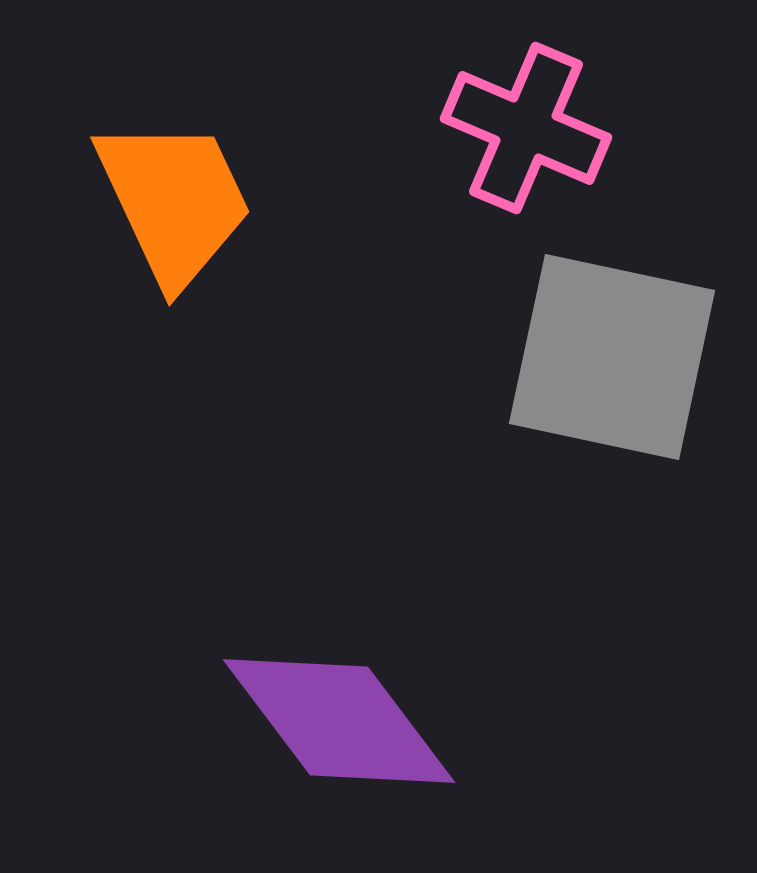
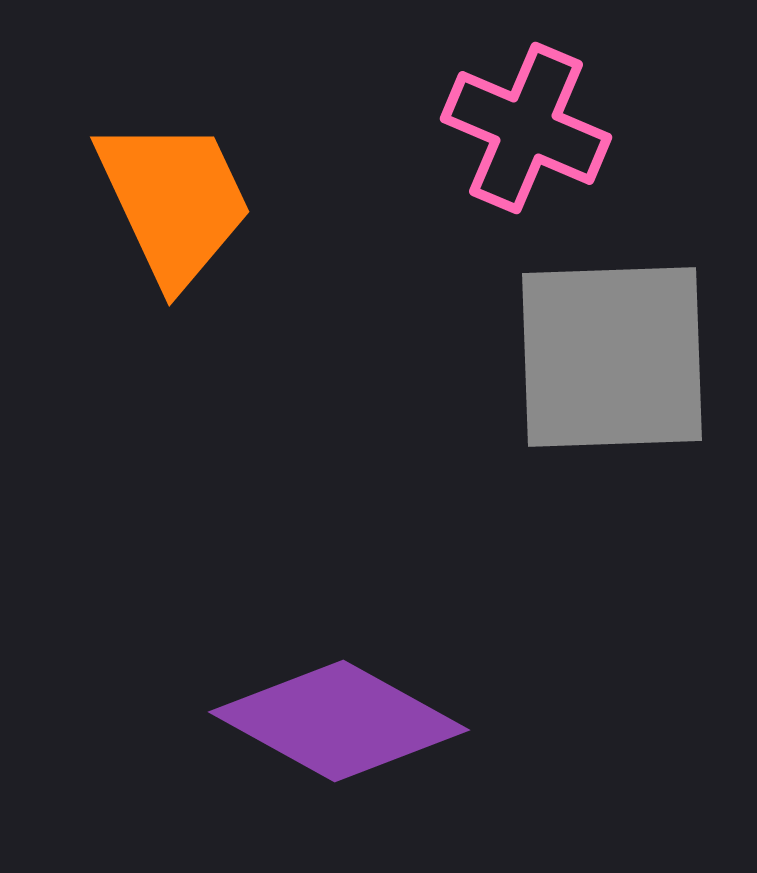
gray square: rotated 14 degrees counterclockwise
purple diamond: rotated 24 degrees counterclockwise
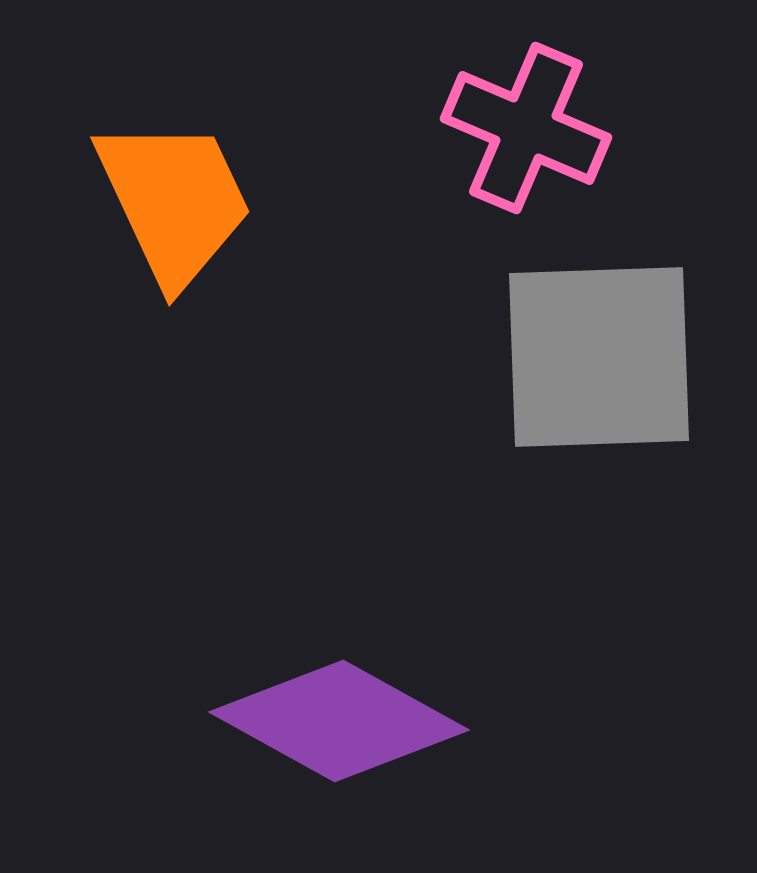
gray square: moved 13 px left
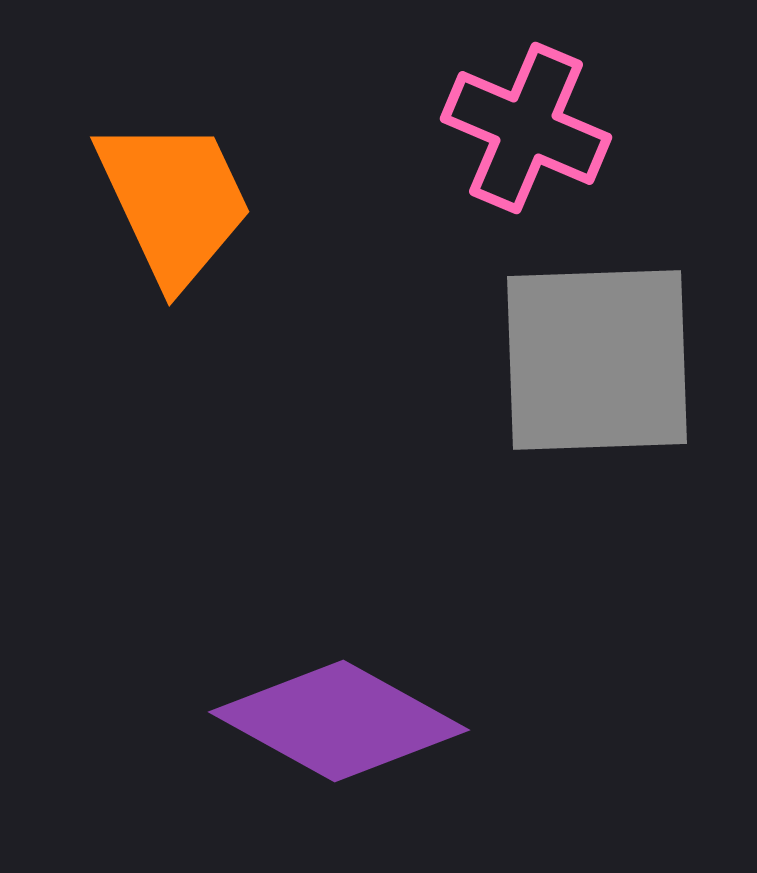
gray square: moved 2 px left, 3 px down
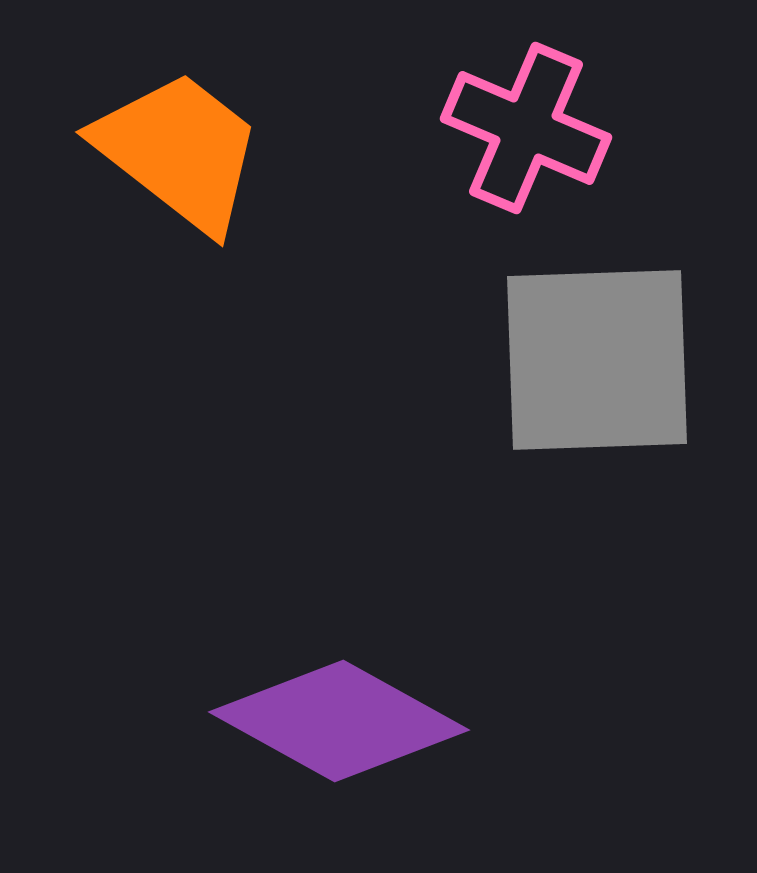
orange trapezoid: moved 5 px right, 50 px up; rotated 27 degrees counterclockwise
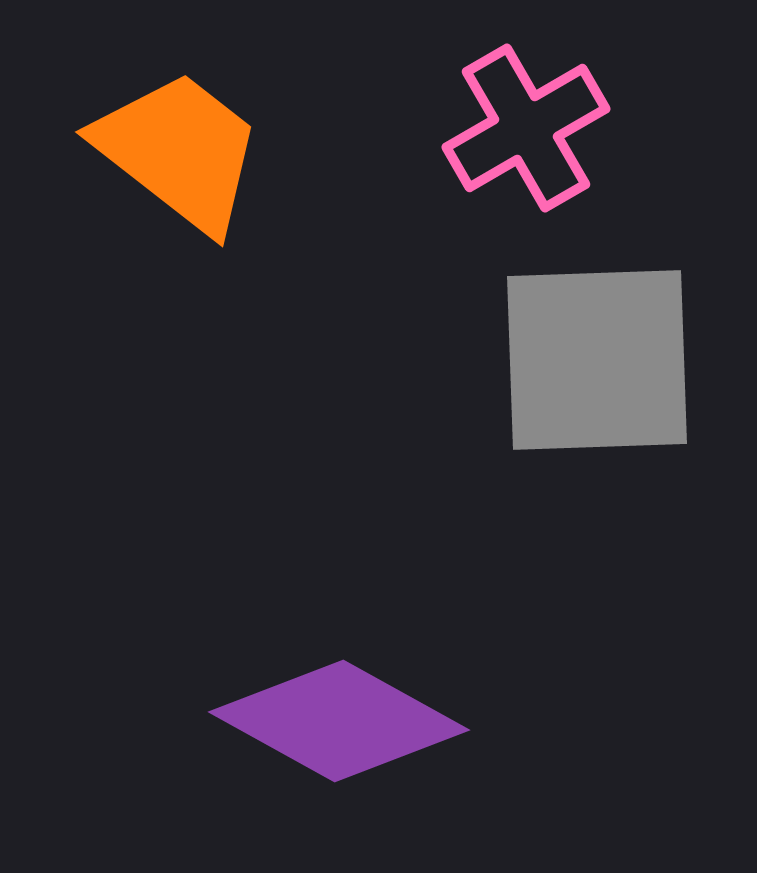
pink cross: rotated 37 degrees clockwise
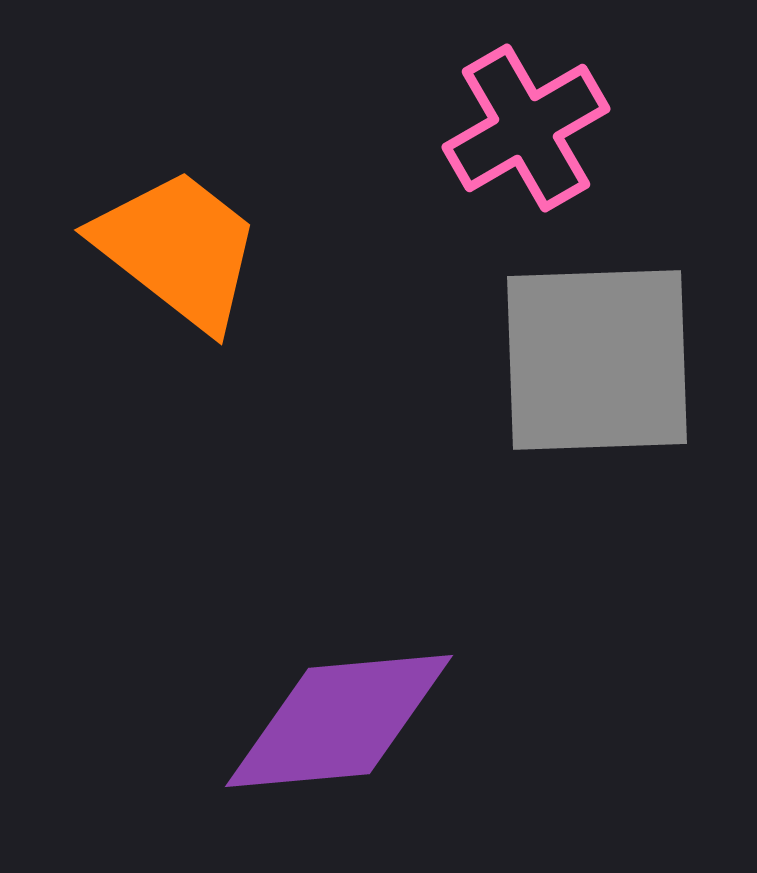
orange trapezoid: moved 1 px left, 98 px down
purple diamond: rotated 34 degrees counterclockwise
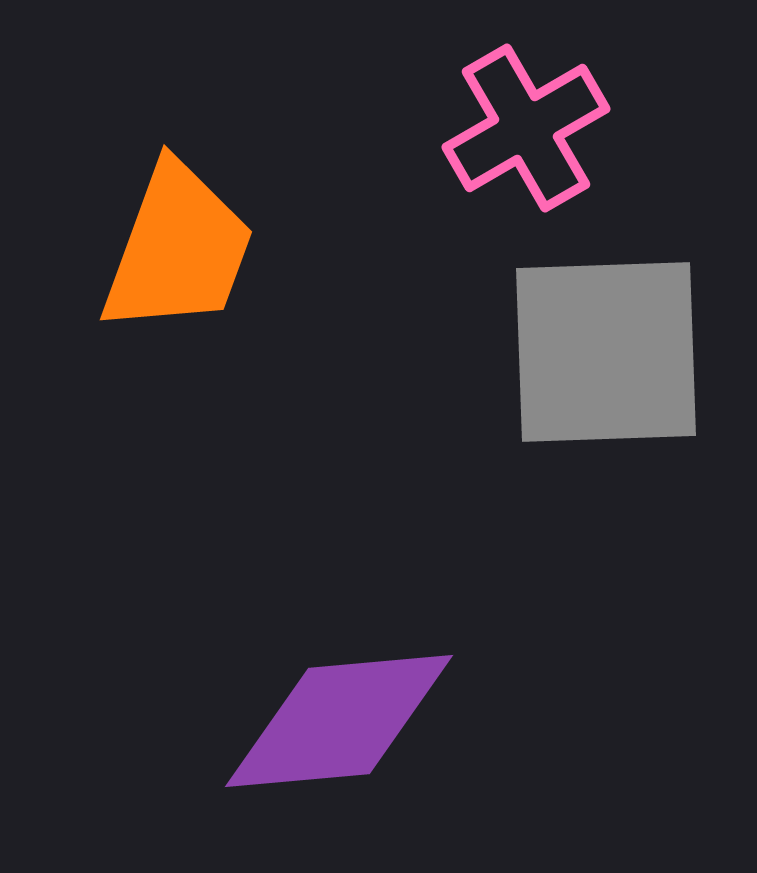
orange trapezoid: rotated 72 degrees clockwise
gray square: moved 9 px right, 8 px up
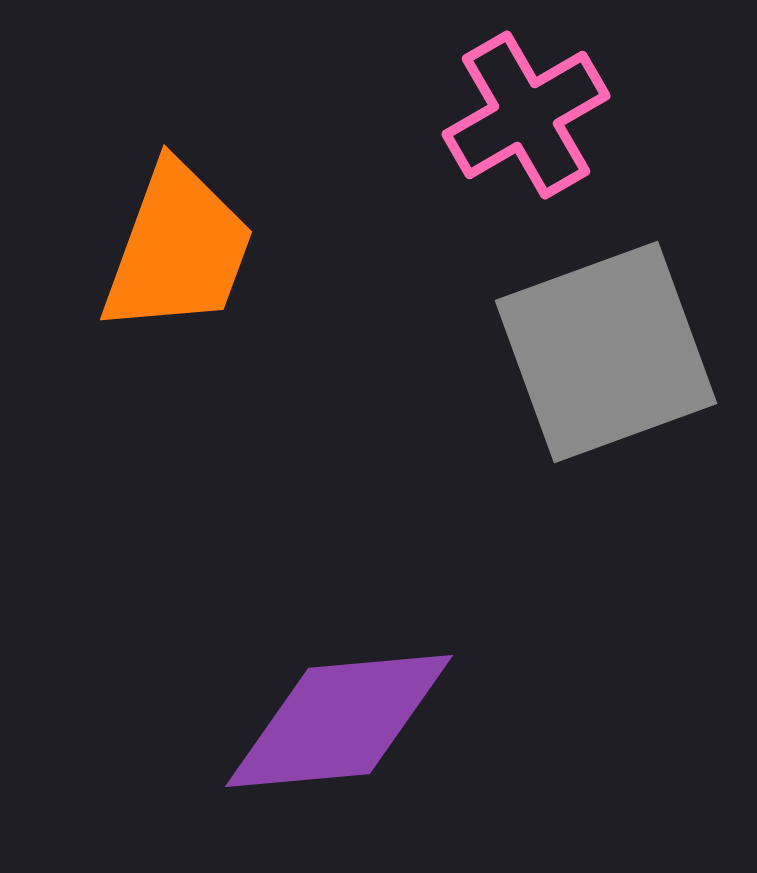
pink cross: moved 13 px up
gray square: rotated 18 degrees counterclockwise
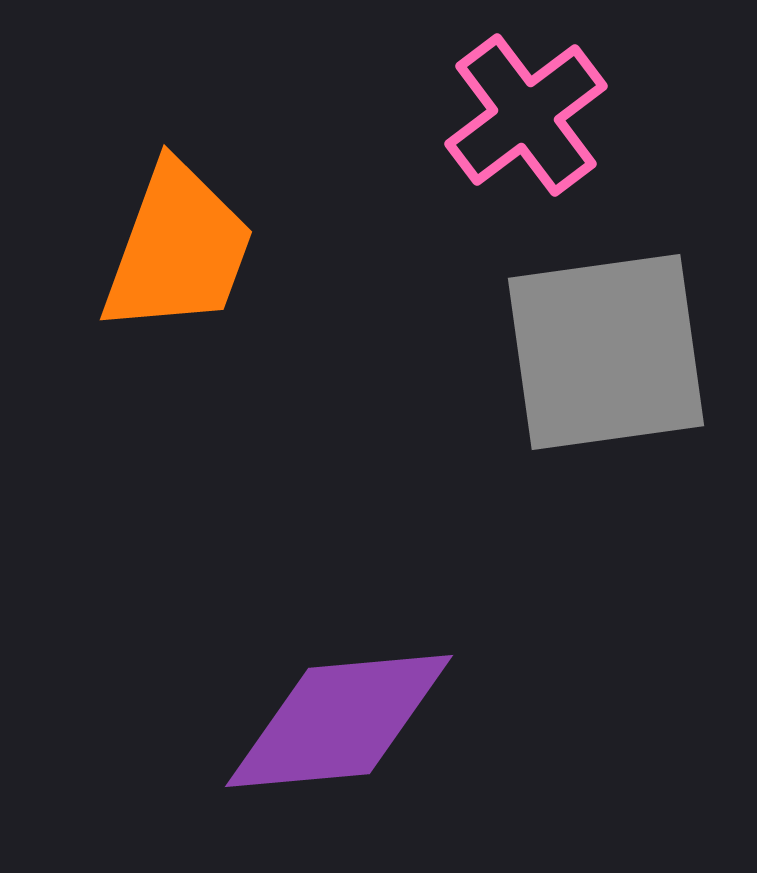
pink cross: rotated 7 degrees counterclockwise
gray square: rotated 12 degrees clockwise
